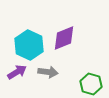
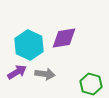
purple diamond: rotated 12 degrees clockwise
gray arrow: moved 3 px left, 2 px down
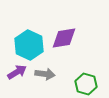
green hexagon: moved 5 px left
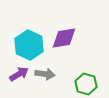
purple arrow: moved 2 px right, 2 px down
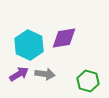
green hexagon: moved 2 px right, 3 px up
